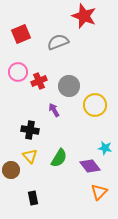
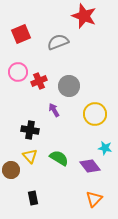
yellow circle: moved 9 px down
green semicircle: rotated 90 degrees counterclockwise
orange triangle: moved 5 px left, 7 px down
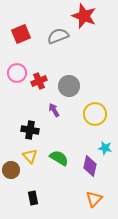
gray semicircle: moved 6 px up
pink circle: moved 1 px left, 1 px down
purple diamond: rotated 50 degrees clockwise
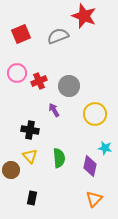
green semicircle: rotated 54 degrees clockwise
black rectangle: moved 1 px left; rotated 24 degrees clockwise
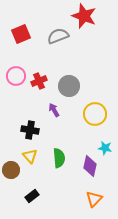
pink circle: moved 1 px left, 3 px down
black rectangle: moved 2 px up; rotated 40 degrees clockwise
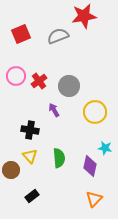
red star: rotated 30 degrees counterclockwise
red cross: rotated 14 degrees counterclockwise
yellow circle: moved 2 px up
